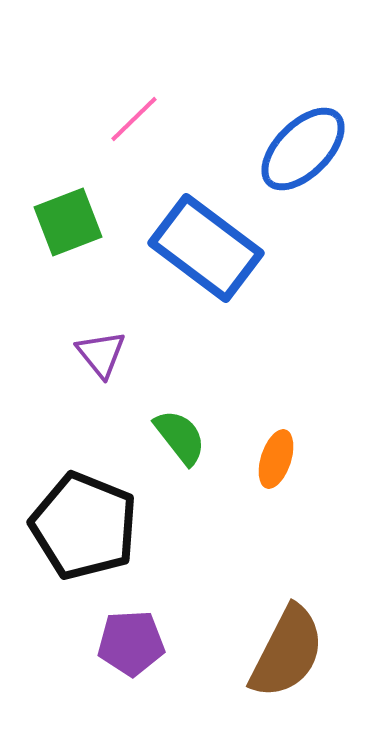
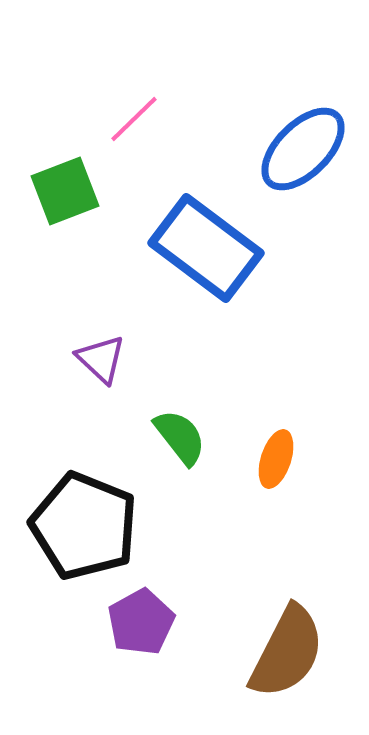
green square: moved 3 px left, 31 px up
purple triangle: moved 5 px down; rotated 8 degrees counterclockwise
purple pentagon: moved 10 px right, 21 px up; rotated 26 degrees counterclockwise
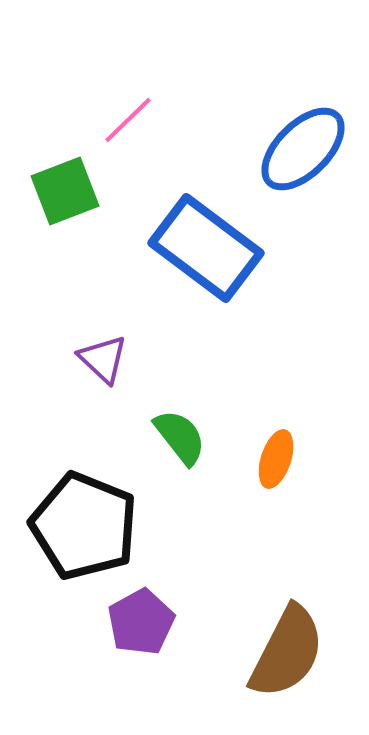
pink line: moved 6 px left, 1 px down
purple triangle: moved 2 px right
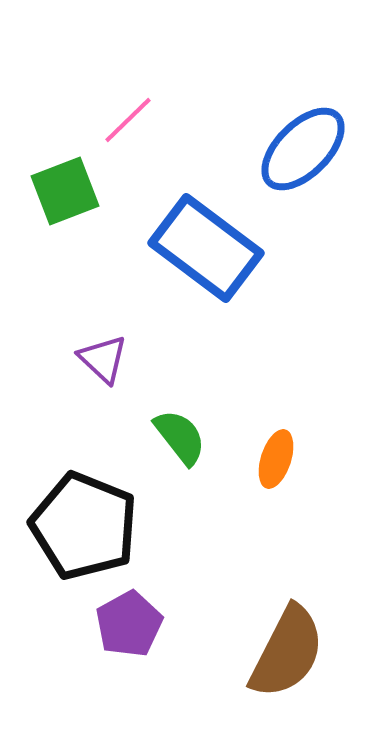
purple pentagon: moved 12 px left, 2 px down
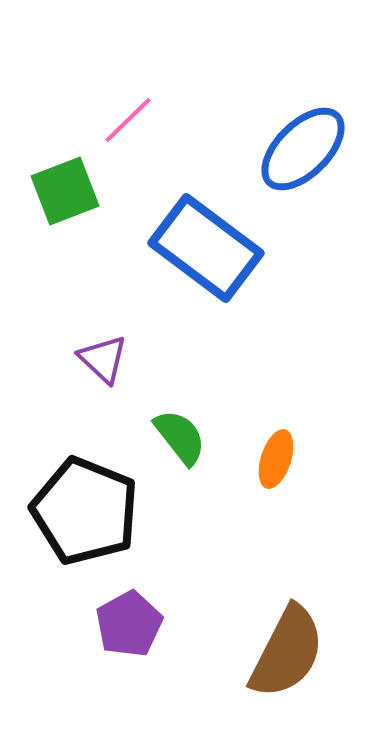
black pentagon: moved 1 px right, 15 px up
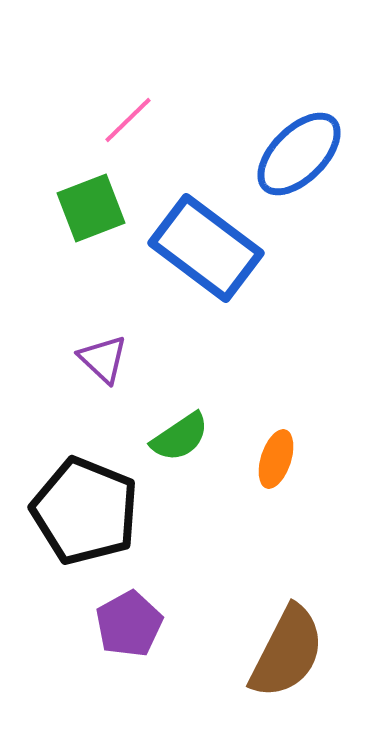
blue ellipse: moved 4 px left, 5 px down
green square: moved 26 px right, 17 px down
green semicircle: rotated 94 degrees clockwise
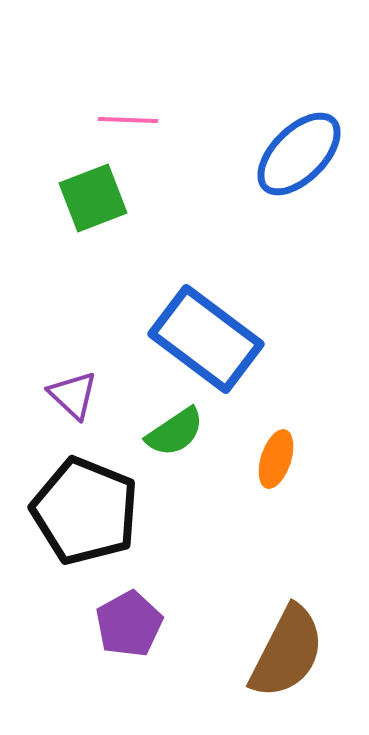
pink line: rotated 46 degrees clockwise
green square: moved 2 px right, 10 px up
blue rectangle: moved 91 px down
purple triangle: moved 30 px left, 36 px down
green semicircle: moved 5 px left, 5 px up
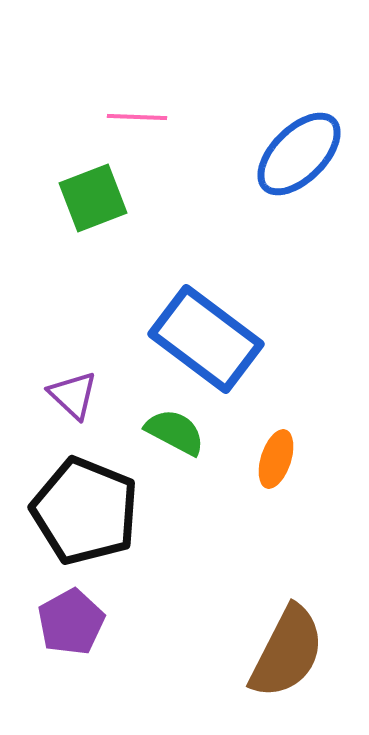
pink line: moved 9 px right, 3 px up
green semicircle: rotated 118 degrees counterclockwise
purple pentagon: moved 58 px left, 2 px up
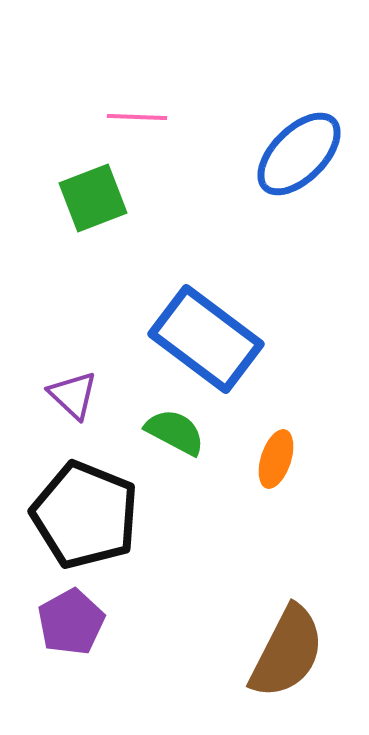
black pentagon: moved 4 px down
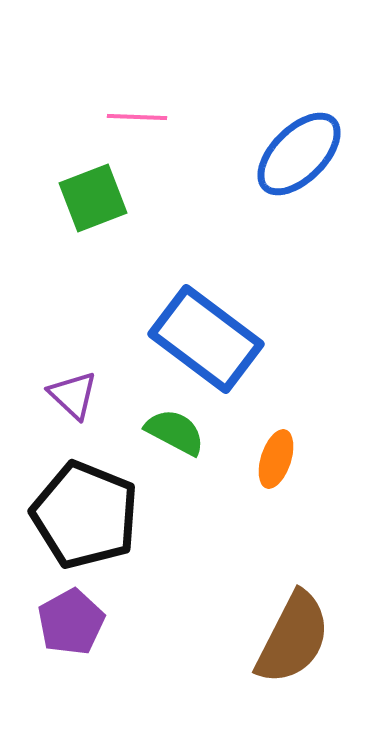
brown semicircle: moved 6 px right, 14 px up
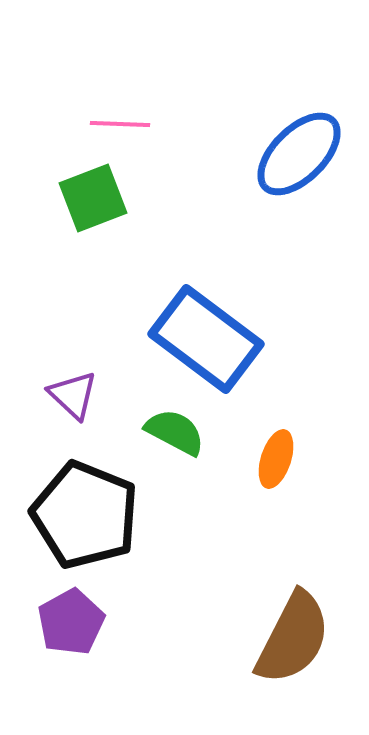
pink line: moved 17 px left, 7 px down
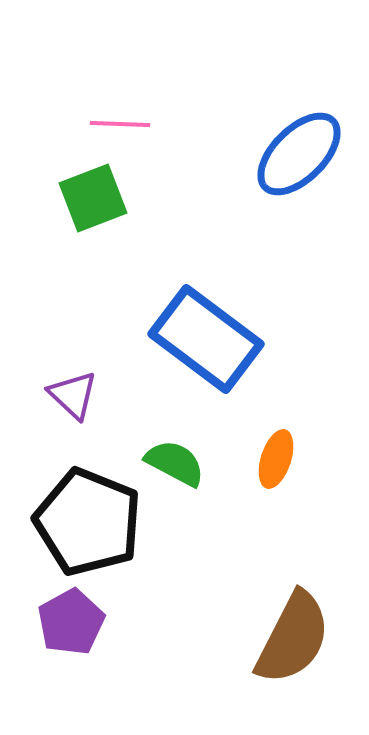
green semicircle: moved 31 px down
black pentagon: moved 3 px right, 7 px down
